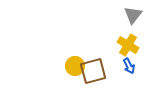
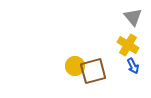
gray triangle: moved 2 px down; rotated 18 degrees counterclockwise
blue arrow: moved 4 px right
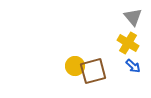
yellow cross: moved 2 px up
blue arrow: rotated 21 degrees counterclockwise
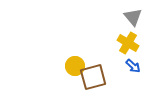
brown square: moved 6 px down
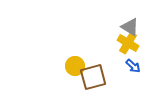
gray triangle: moved 3 px left, 10 px down; rotated 18 degrees counterclockwise
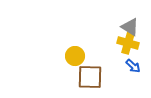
yellow cross: rotated 15 degrees counterclockwise
yellow circle: moved 10 px up
brown square: moved 3 px left; rotated 16 degrees clockwise
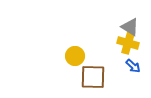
brown square: moved 3 px right
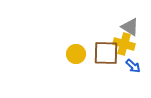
yellow cross: moved 4 px left, 1 px down
yellow circle: moved 1 px right, 2 px up
brown square: moved 13 px right, 24 px up
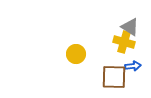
yellow cross: moved 2 px up
brown square: moved 8 px right, 24 px down
blue arrow: rotated 49 degrees counterclockwise
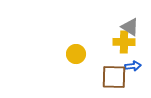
yellow cross: rotated 15 degrees counterclockwise
